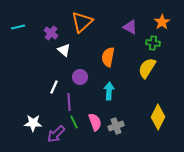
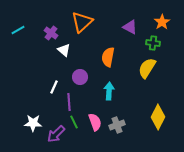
cyan line: moved 3 px down; rotated 16 degrees counterclockwise
gray cross: moved 1 px right, 1 px up
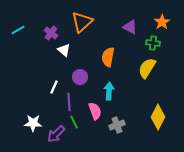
pink semicircle: moved 11 px up
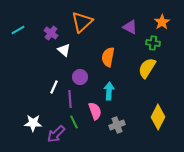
purple line: moved 1 px right, 3 px up
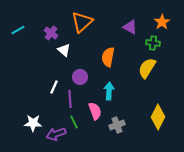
purple arrow: rotated 24 degrees clockwise
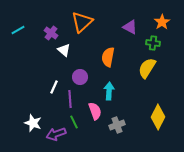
white star: rotated 18 degrees clockwise
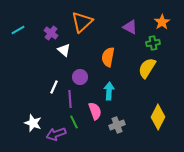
green cross: rotated 16 degrees counterclockwise
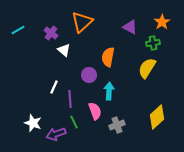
purple circle: moved 9 px right, 2 px up
yellow diamond: moved 1 px left; rotated 20 degrees clockwise
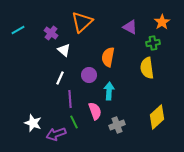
yellow semicircle: rotated 40 degrees counterclockwise
white line: moved 6 px right, 9 px up
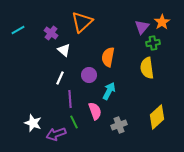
purple triangle: moved 12 px right; rotated 42 degrees clockwise
cyan arrow: rotated 24 degrees clockwise
gray cross: moved 2 px right
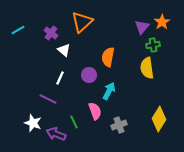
green cross: moved 2 px down
purple line: moved 22 px left; rotated 60 degrees counterclockwise
yellow diamond: moved 2 px right, 2 px down; rotated 15 degrees counterclockwise
purple arrow: rotated 42 degrees clockwise
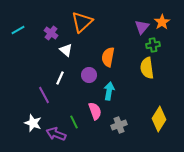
white triangle: moved 2 px right
cyan arrow: rotated 18 degrees counterclockwise
purple line: moved 4 px left, 4 px up; rotated 36 degrees clockwise
